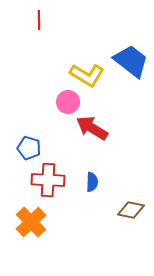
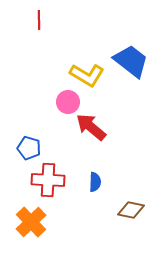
red arrow: moved 1 px left, 1 px up; rotated 8 degrees clockwise
blue semicircle: moved 3 px right
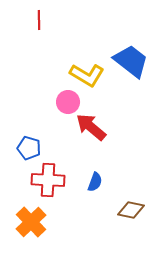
blue semicircle: rotated 18 degrees clockwise
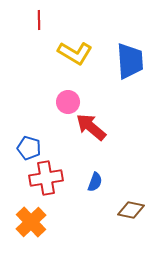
blue trapezoid: moved 1 px left; rotated 48 degrees clockwise
yellow L-shape: moved 12 px left, 22 px up
red cross: moved 2 px left, 2 px up; rotated 12 degrees counterclockwise
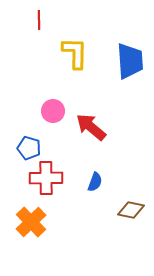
yellow L-shape: rotated 120 degrees counterclockwise
pink circle: moved 15 px left, 9 px down
red cross: rotated 8 degrees clockwise
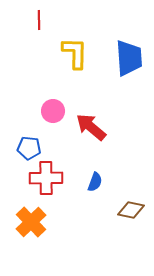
blue trapezoid: moved 1 px left, 3 px up
blue pentagon: rotated 10 degrees counterclockwise
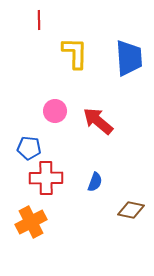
pink circle: moved 2 px right
red arrow: moved 7 px right, 6 px up
orange cross: rotated 16 degrees clockwise
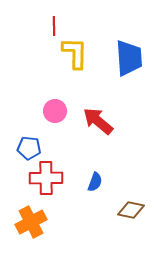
red line: moved 15 px right, 6 px down
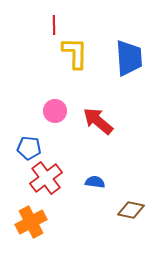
red line: moved 1 px up
red cross: rotated 36 degrees counterclockwise
blue semicircle: rotated 102 degrees counterclockwise
